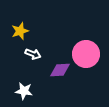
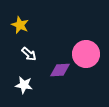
yellow star: moved 6 px up; rotated 30 degrees counterclockwise
white arrow: moved 4 px left; rotated 21 degrees clockwise
white star: moved 6 px up
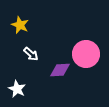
white arrow: moved 2 px right
white star: moved 7 px left, 4 px down; rotated 18 degrees clockwise
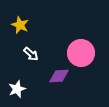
pink circle: moved 5 px left, 1 px up
purple diamond: moved 1 px left, 6 px down
white star: rotated 24 degrees clockwise
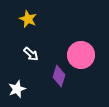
yellow star: moved 8 px right, 6 px up
pink circle: moved 2 px down
purple diamond: rotated 70 degrees counterclockwise
